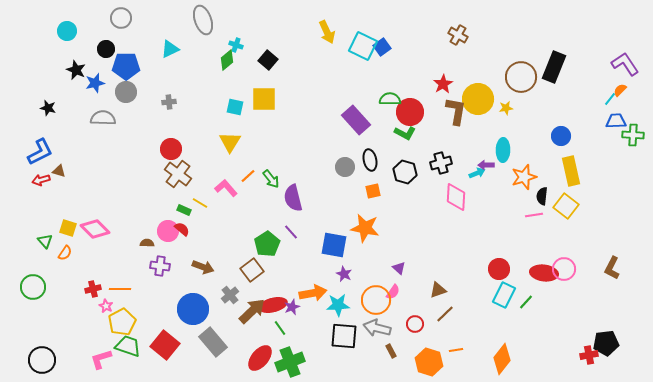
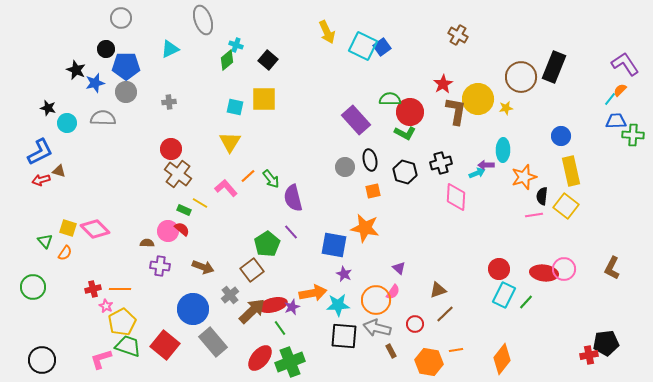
cyan circle at (67, 31): moved 92 px down
orange hexagon at (429, 362): rotated 8 degrees counterclockwise
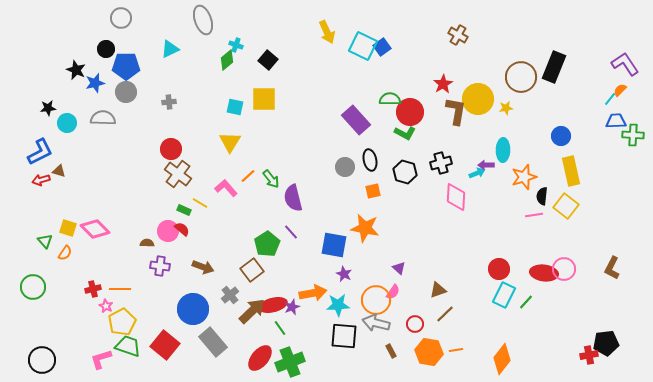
black star at (48, 108): rotated 21 degrees counterclockwise
gray arrow at (377, 328): moved 1 px left, 5 px up
orange hexagon at (429, 362): moved 10 px up
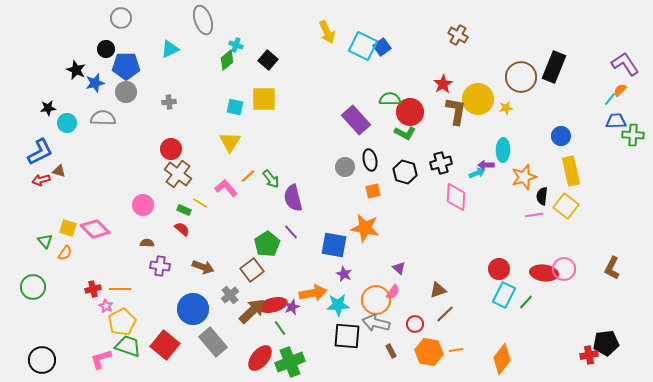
pink circle at (168, 231): moved 25 px left, 26 px up
black square at (344, 336): moved 3 px right
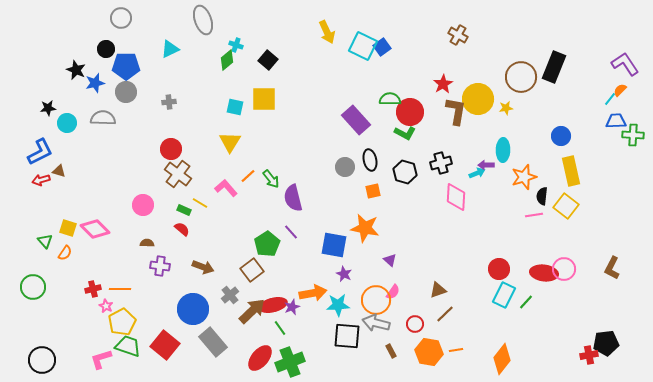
purple triangle at (399, 268): moved 9 px left, 8 px up
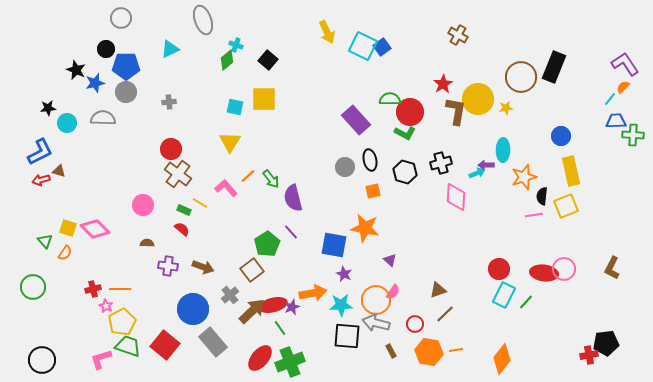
orange semicircle at (620, 90): moved 3 px right, 3 px up
yellow square at (566, 206): rotated 30 degrees clockwise
purple cross at (160, 266): moved 8 px right
cyan star at (338, 305): moved 3 px right
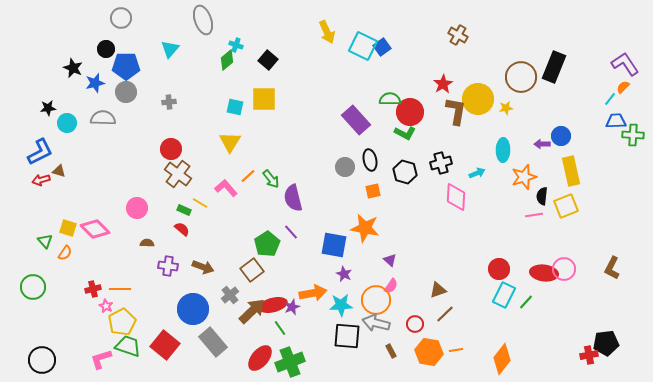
cyan triangle at (170, 49): rotated 24 degrees counterclockwise
black star at (76, 70): moved 3 px left, 2 px up
purple arrow at (486, 165): moved 56 px right, 21 px up
pink circle at (143, 205): moved 6 px left, 3 px down
pink semicircle at (393, 292): moved 2 px left, 6 px up
